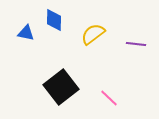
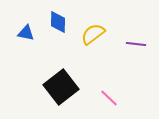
blue diamond: moved 4 px right, 2 px down
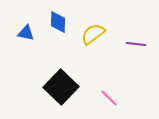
black square: rotated 8 degrees counterclockwise
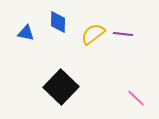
purple line: moved 13 px left, 10 px up
pink line: moved 27 px right
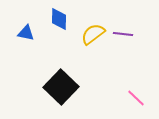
blue diamond: moved 1 px right, 3 px up
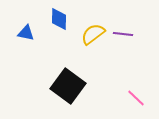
black square: moved 7 px right, 1 px up; rotated 8 degrees counterclockwise
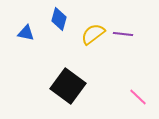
blue diamond: rotated 15 degrees clockwise
pink line: moved 2 px right, 1 px up
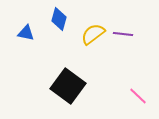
pink line: moved 1 px up
